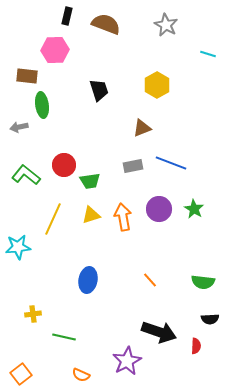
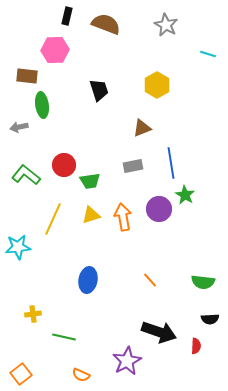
blue line: rotated 60 degrees clockwise
green star: moved 9 px left, 14 px up
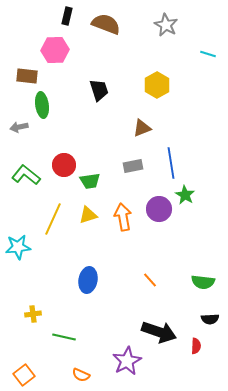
yellow triangle: moved 3 px left
orange square: moved 3 px right, 1 px down
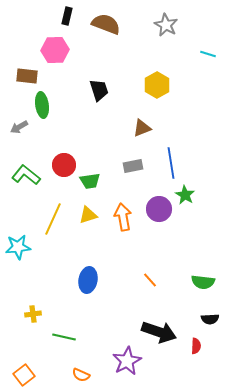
gray arrow: rotated 18 degrees counterclockwise
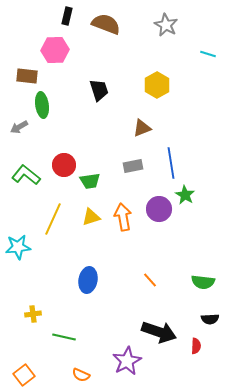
yellow triangle: moved 3 px right, 2 px down
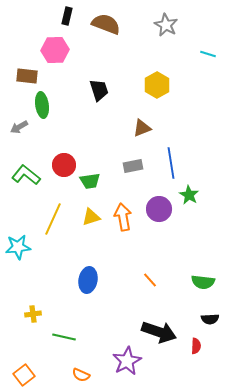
green star: moved 4 px right
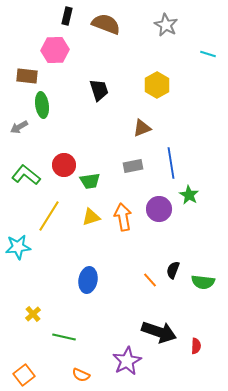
yellow line: moved 4 px left, 3 px up; rotated 8 degrees clockwise
yellow cross: rotated 35 degrees counterclockwise
black semicircle: moved 37 px left, 49 px up; rotated 114 degrees clockwise
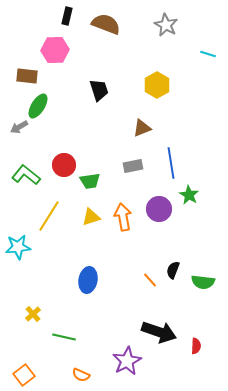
green ellipse: moved 4 px left, 1 px down; rotated 40 degrees clockwise
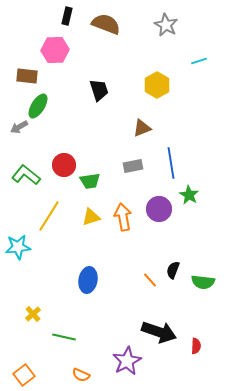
cyan line: moved 9 px left, 7 px down; rotated 35 degrees counterclockwise
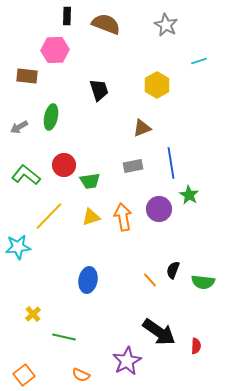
black rectangle: rotated 12 degrees counterclockwise
green ellipse: moved 13 px right, 11 px down; rotated 20 degrees counterclockwise
yellow line: rotated 12 degrees clockwise
black arrow: rotated 16 degrees clockwise
